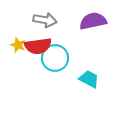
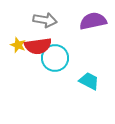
cyan trapezoid: moved 2 px down
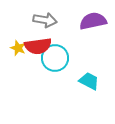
yellow star: moved 3 px down
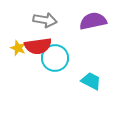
cyan trapezoid: moved 2 px right
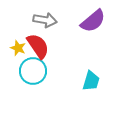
purple semicircle: rotated 152 degrees clockwise
red semicircle: rotated 116 degrees counterclockwise
cyan circle: moved 22 px left, 13 px down
cyan trapezoid: rotated 80 degrees clockwise
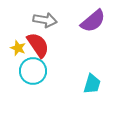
red semicircle: moved 1 px up
cyan trapezoid: moved 1 px right, 3 px down
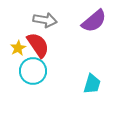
purple semicircle: moved 1 px right
yellow star: rotated 21 degrees clockwise
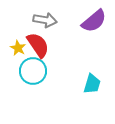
yellow star: rotated 14 degrees counterclockwise
